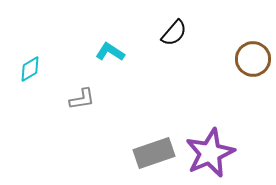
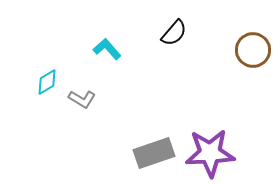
cyan L-shape: moved 3 px left, 3 px up; rotated 16 degrees clockwise
brown circle: moved 9 px up
cyan diamond: moved 17 px right, 13 px down
gray L-shape: rotated 40 degrees clockwise
purple star: rotated 21 degrees clockwise
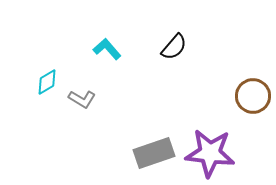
black semicircle: moved 14 px down
brown circle: moved 46 px down
purple star: rotated 9 degrees clockwise
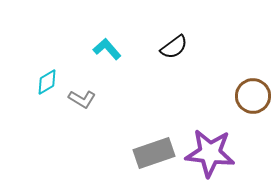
black semicircle: rotated 12 degrees clockwise
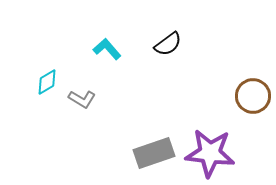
black semicircle: moved 6 px left, 3 px up
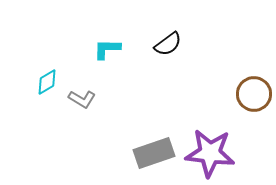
cyan L-shape: rotated 48 degrees counterclockwise
brown circle: moved 1 px right, 2 px up
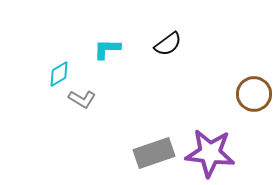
cyan diamond: moved 12 px right, 8 px up
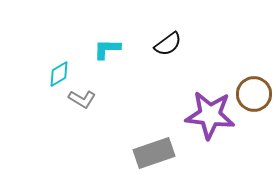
purple star: moved 38 px up
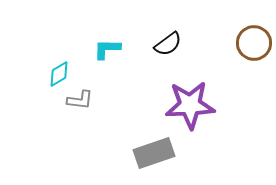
brown circle: moved 51 px up
gray L-shape: moved 2 px left, 1 px down; rotated 24 degrees counterclockwise
purple star: moved 20 px left, 10 px up; rotated 9 degrees counterclockwise
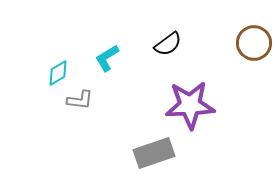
cyan L-shape: moved 9 px down; rotated 32 degrees counterclockwise
cyan diamond: moved 1 px left, 1 px up
